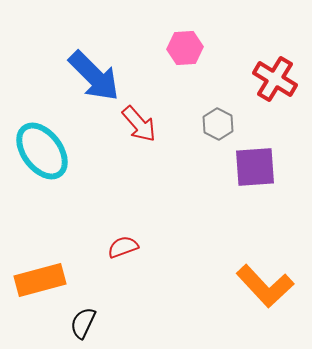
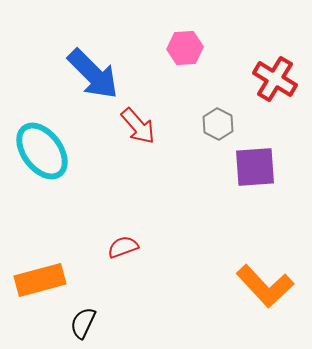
blue arrow: moved 1 px left, 2 px up
red arrow: moved 1 px left, 2 px down
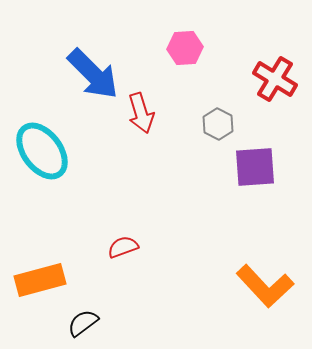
red arrow: moved 3 px right, 13 px up; rotated 24 degrees clockwise
black semicircle: rotated 28 degrees clockwise
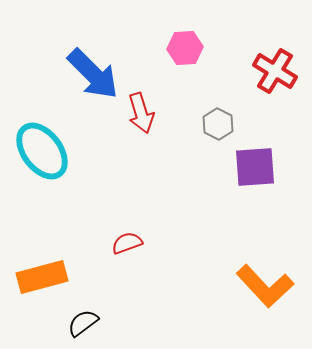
red cross: moved 8 px up
red semicircle: moved 4 px right, 4 px up
orange rectangle: moved 2 px right, 3 px up
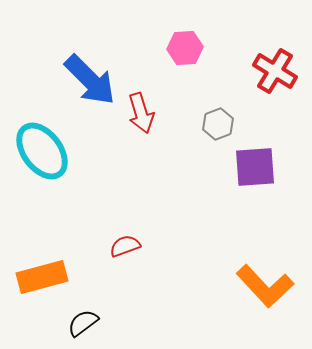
blue arrow: moved 3 px left, 6 px down
gray hexagon: rotated 12 degrees clockwise
red semicircle: moved 2 px left, 3 px down
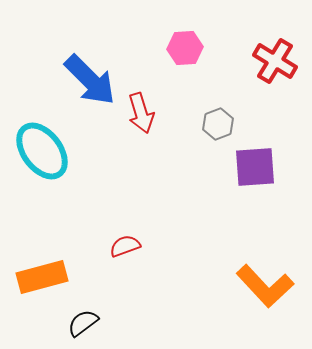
red cross: moved 10 px up
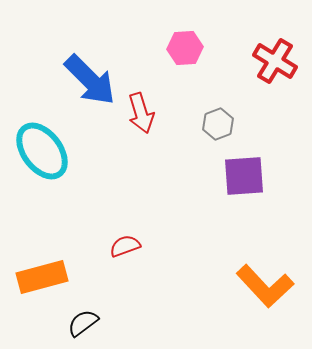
purple square: moved 11 px left, 9 px down
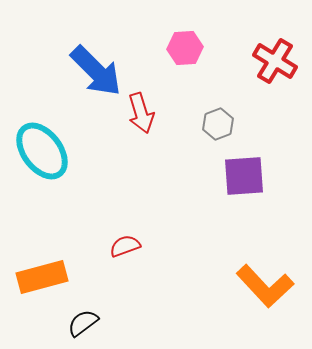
blue arrow: moved 6 px right, 9 px up
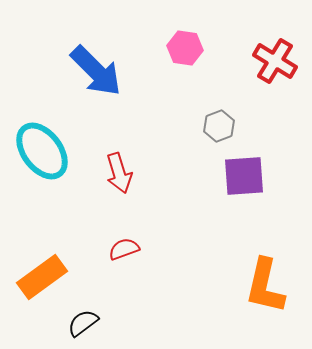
pink hexagon: rotated 12 degrees clockwise
red arrow: moved 22 px left, 60 px down
gray hexagon: moved 1 px right, 2 px down
red semicircle: moved 1 px left, 3 px down
orange rectangle: rotated 21 degrees counterclockwise
orange L-shape: rotated 56 degrees clockwise
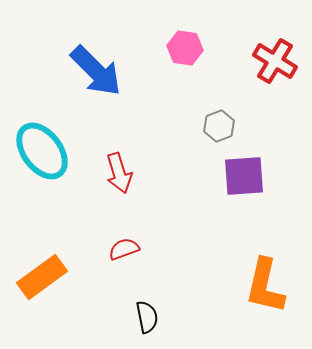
black semicircle: moved 64 px right, 6 px up; rotated 116 degrees clockwise
